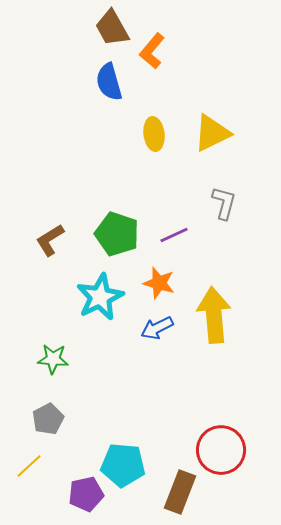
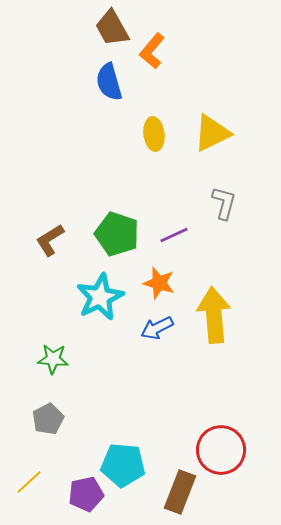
yellow line: moved 16 px down
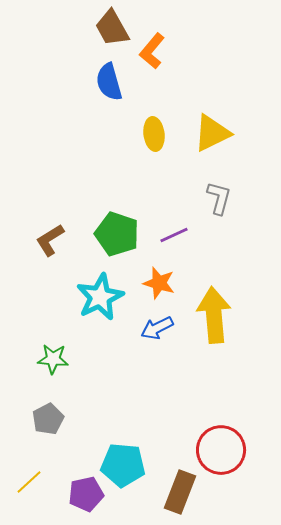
gray L-shape: moved 5 px left, 5 px up
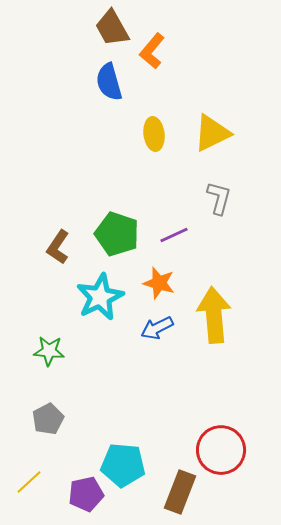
brown L-shape: moved 8 px right, 7 px down; rotated 24 degrees counterclockwise
green star: moved 4 px left, 8 px up
